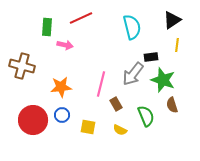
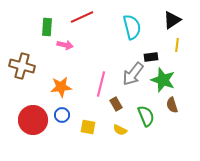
red line: moved 1 px right, 1 px up
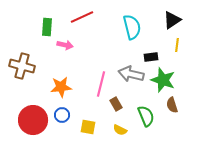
gray arrow: moved 2 px left; rotated 65 degrees clockwise
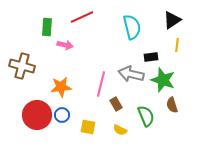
red circle: moved 4 px right, 5 px up
